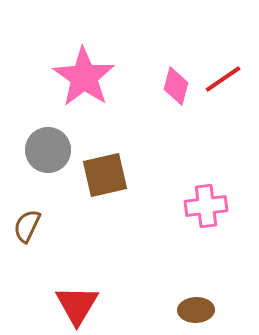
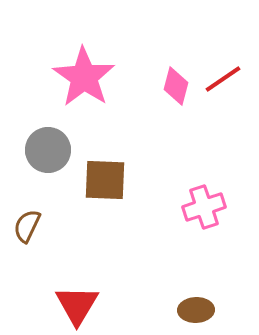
brown square: moved 5 px down; rotated 15 degrees clockwise
pink cross: moved 2 px left, 1 px down; rotated 12 degrees counterclockwise
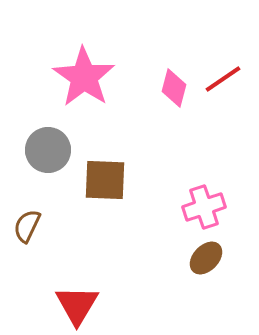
pink diamond: moved 2 px left, 2 px down
brown ellipse: moved 10 px right, 52 px up; rotated 44 degrees counterclockwise
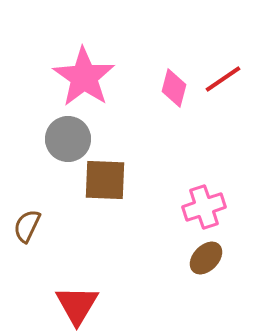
gray circle: moved 20 px right, 11 px up
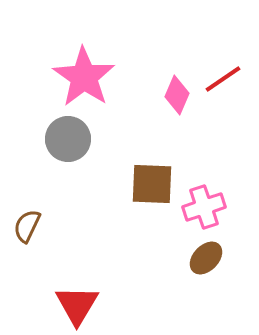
pink diamond: moved 3 px right, 7 px down; rotated 9 degrees clockwise
brown square: moved 47 px right, 4 px down
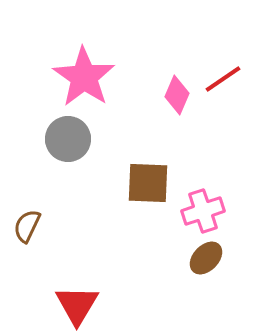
brown square: moved 4 px left, 1 px up
pink cross: moved 1 px left, 4 px down
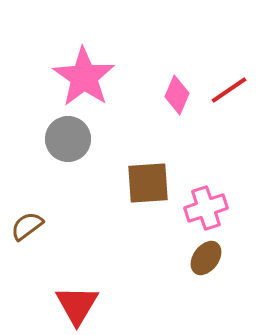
red line: moved 6 px right, 11 px down
brown square: rotated 6 degrees counterclockwise
pink cross: moved 3 px right, 3 px up
brown semicircle: rotated 28 degrees clockwise
brown ellipse: rotated 8 degrees counterclockwise
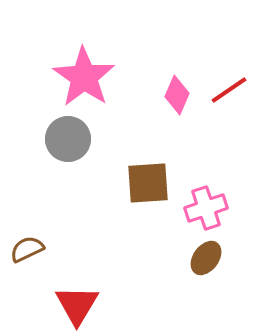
brown semicircle: moved 23 px down; rotated 12 degrees clockwise
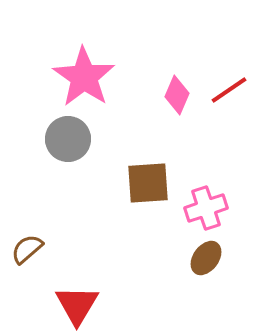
brown semicircle: rotated 16 degrees counterclockwise
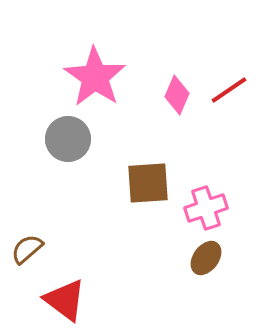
pink star: moved 11 px right
red triangle: moved 12 px left, 5 px up; rotated 24 degrees counterclockwise
